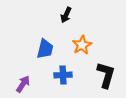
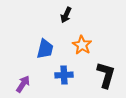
orange star: rotated 12 degrees counterclockwise
blue cross: moved 1 px right
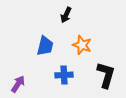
orange star: rotated 12 degrees counterclockwise
blue trapezoid: moved 3 px up
purple arrow: moved 5 px left
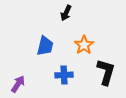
black arrow: moved 2 px up
orange star: moved 2 px right; rotated 18 degrees clockwise
black L-shape: moved 3 px up
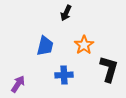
black L-shape: moved 3 px right, 3 px up
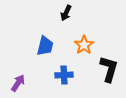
purple arrow: moved 1 px up
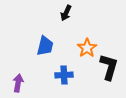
orange star: moved 3 px right, 3 px down
black L-shape: moved 2 px up
purple arrow: rotated 24 degrees counterclockwise
